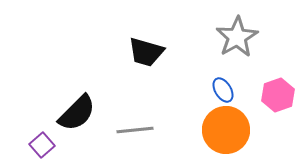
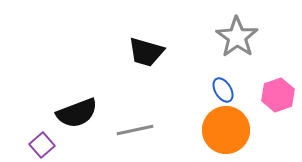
gray star: rotated 6 degrees counterclockwise
black semicircle: rotated 24 degrees clockwise
gray line: rotated 6 degrees counterclockwise
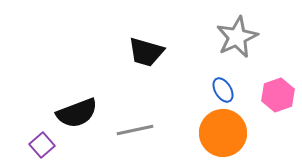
gray star: rotated 12 degrees clockwise
orange circle: moved 3 px left, 3 px down
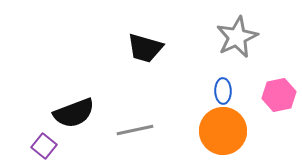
black trapezoid: moved 1 px left, 4 px up
blue ellipse: moved 1 px down; rotated 30 degrees clockwise
pink hexagon: moved 1 px right; rotated 8 degrees clockwise
black semicircle: moved 3 px left
orange circle: moved 2 px up
purple square: moved 2 px right, 1 px down; rotated 10 degrees counterclockwise
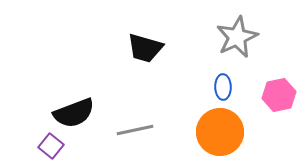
blue ellipse: moved 4 px up
orange circle: moved 3 px left, 1 px down
purple square: moved 7 px right
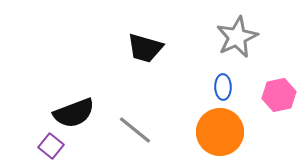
gray line: rotated 51 degrees clockwise
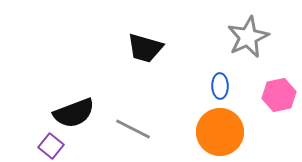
gray star: moved 11 px right
blue ellipse: moved 3 px left, 1 px up
gray line: moved 2 px left, 1 px up; rotated 12 degrees counterclockwise
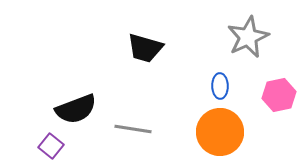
black semicircle: moved 2 px right, 4 px up
gray line: rotated 18 degrees counterclockwise
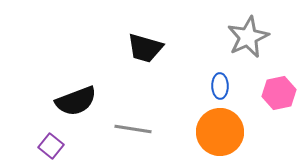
pink hexagon: moved 2 px up
black semicircle: moved 8 px up
